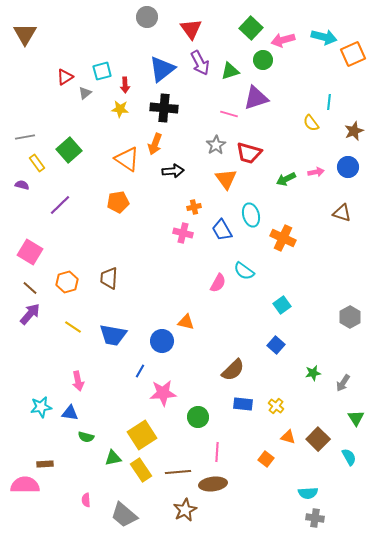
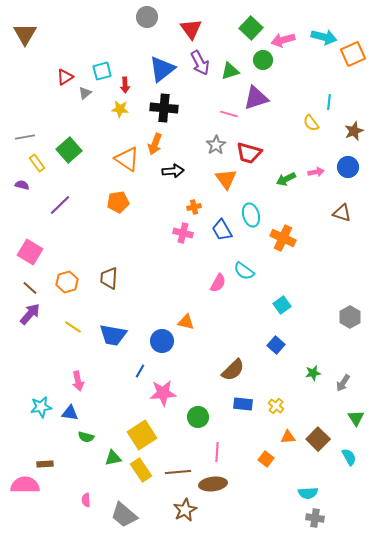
orange triangle at (288, 437): rotated 21 degrees counterclockwise
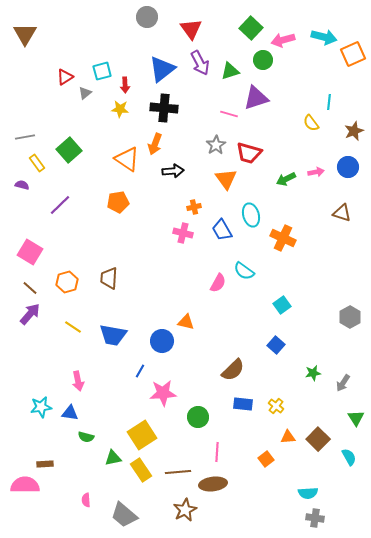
orange square at (266, 459): rotated 14 degrees clockwise
